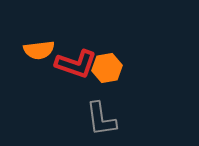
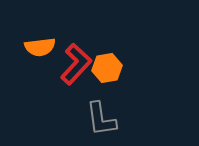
orange semicircle: moved 1 px right, 3 px up
red L-shape: rotated 66 degrees counterclockwise
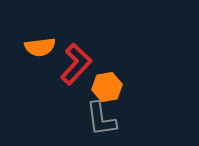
orange hexagon: moved 19 px down
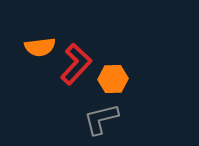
orange hexagon: moved 6 px right, 8 px up; rotated 8 degrees clockwise
gray L-shape: rotated 84 degrees clockwise
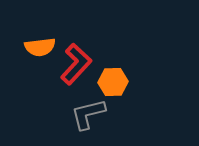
orange hexagon: moved 3 px down
gray L-shape: moved 13 px left, 5 px up
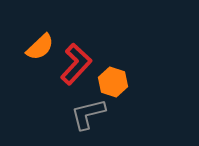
orange semicircle: rotated 36 degrees counterclockwise
orange hexagon: rotated 20 degrees clockwise
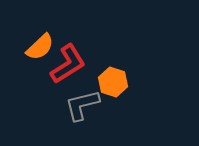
red L-shape: moved 8 px left; rotated 15 degrees clockwise
gray L-shape: moved 6 px left, 9 px up
